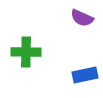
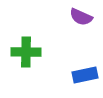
purple semicircle: moved 1 px left, 1 px up
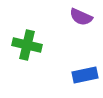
green cross: moved 1 px right, 7 px up; rotated 12 degrees clockwise
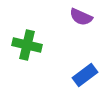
blue rectangle: rotated 25 degrees counterclockwise
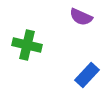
blue rectangle: moved 2 px right; rotated 10 degrees counterclockwise
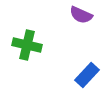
purple semicircle: moved 2 px up
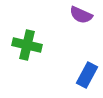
blue rectangle: rotated 15 degrees counterclockwise
